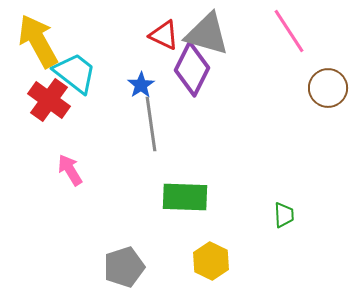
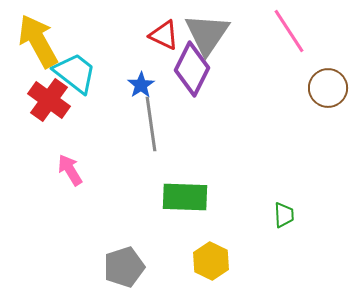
gray triangle: rotated 48 degrees clockwise
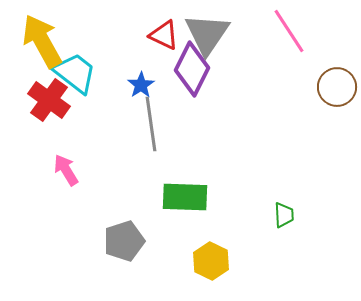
yellow arrow: moved 4 px right
brown circle: moved 9 px right, 1 px up
pink arrow: moved 4 px left
gray pentagon: moved 26 px up
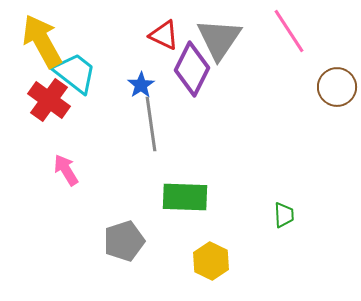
gray triangle: moved 12 px right, 5 px down
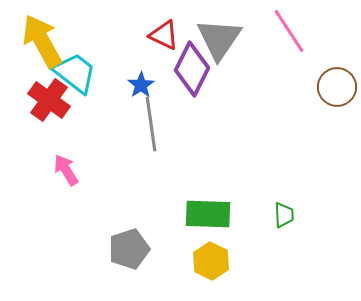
green rectangle: moved 23 px right, 17 px down
gray pentagon: moved 5 px right, 8 px down
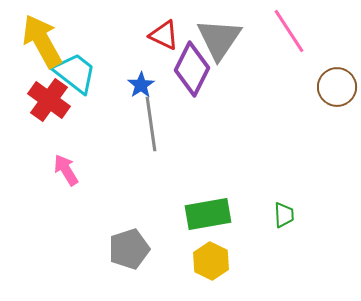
green rectangle: rotated 12 degrees counterclockwise
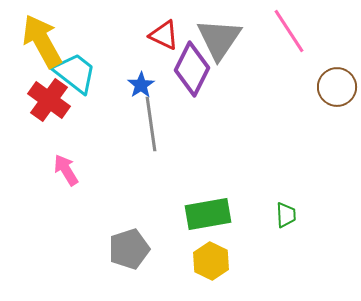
green trapezoid: moved 2 px right
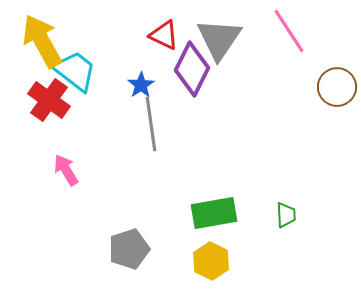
cyan trapezoid: moved 2 px up
green rectangle: moved 6 px right, 1 px up
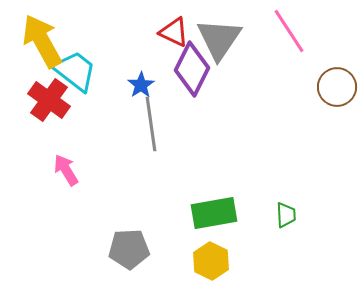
red triangle: moved 10 px right, 3 px up
gray pentagon: rotated 15 degrees clockwise
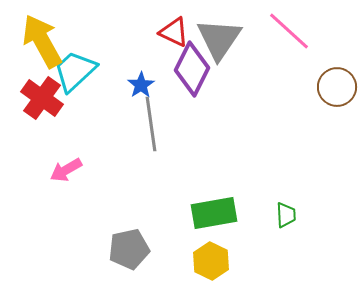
pink line: rotated 15 degrees counterclockwise
cyan trapezoid: rotated 81 degrees counterclockwise
red cross: moved 7 px left, 2 px up
pink arrow: rotated 88 degrees counterclockwise
gray pentagon: rotated 9 degrees counterclockwise
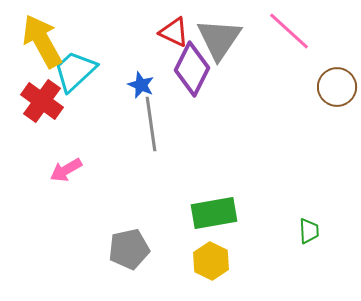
blue star: rotated 16 degrees counterclockwise
red cross: moved 3 px down
green trapezoid: moved 23 px right, 16 px down
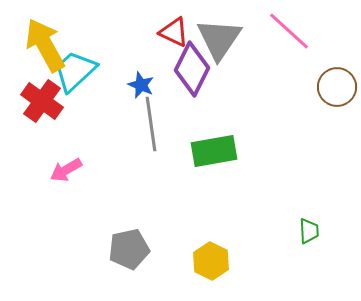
yellow arrow: moved 3 px right, 4 px down
green rectangle: moved 62 px up
